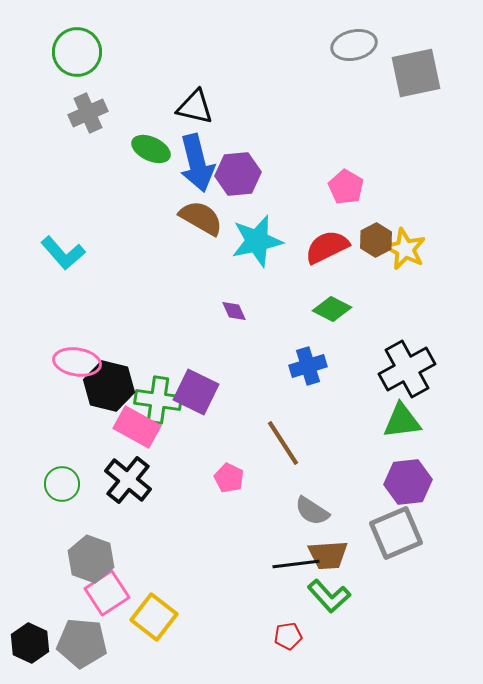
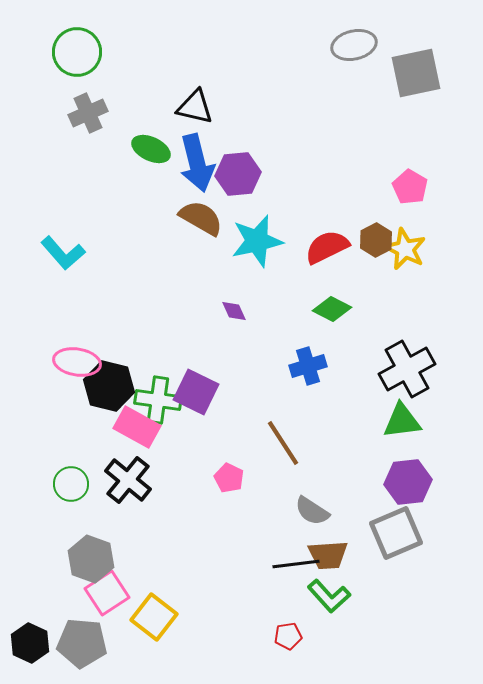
pink pentagon at (346, 187): moved 64 px right
green circle at (62, 484): moved 9 px right
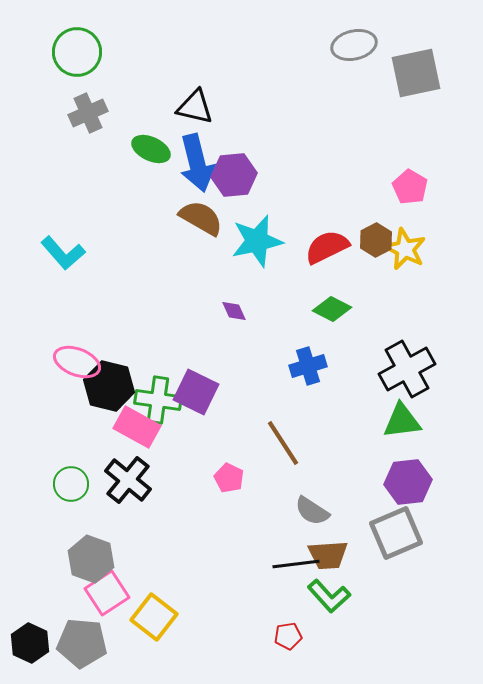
purple hexagon at (238, 174): moved 4 px left, 1 px down
pink ellipse at (77, 362): rotated 12 degrees clockwise
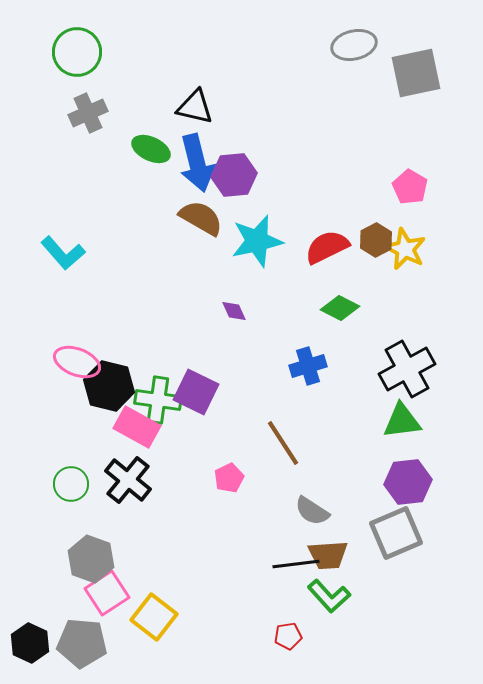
green diamond at (332, 309): moved 8 px right, 1 px up
pink pentagon at (229, 478): rotated 20 degrees clockwise
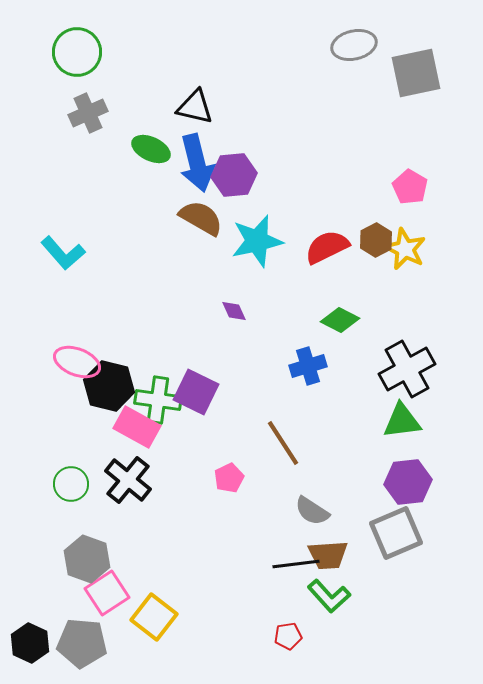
green diamond at (340, 308): moved 12 px down
gray hexagon at (91, 559): moved 4 px left
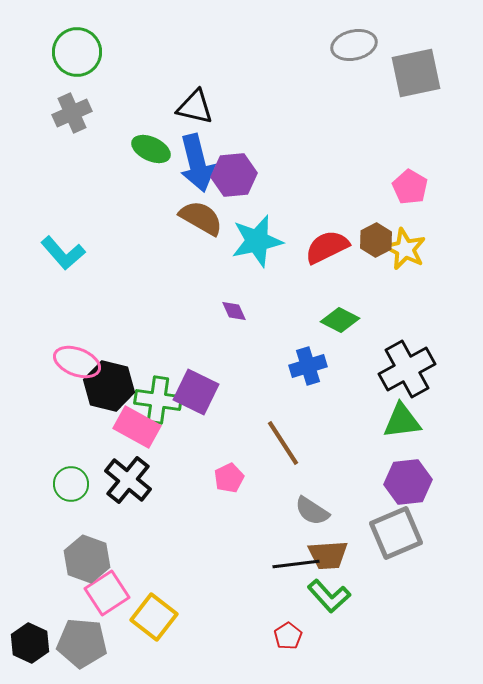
gray cross at (88, 113): moved 16 px left
red pentagon at (288, 636): rotated 24 degrees counterclockwise
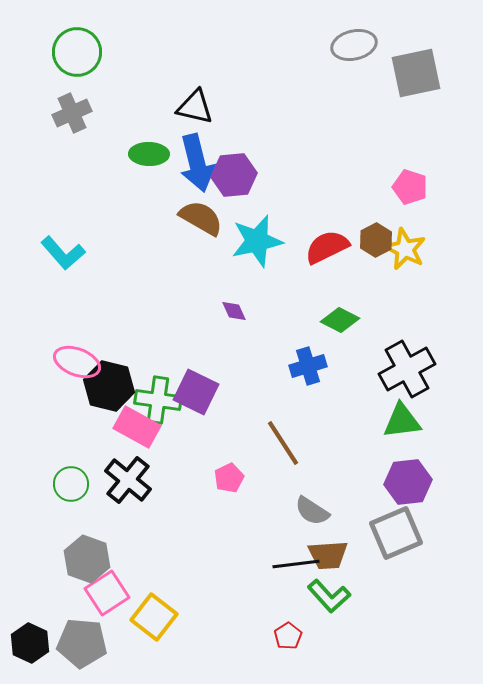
green ellipse at (151, 149): moved 2 px left, 5 px down; rotated 24 degrees counterclockwise
pink pentagon at (410, 187): rotated 12 degrees counterclockwise
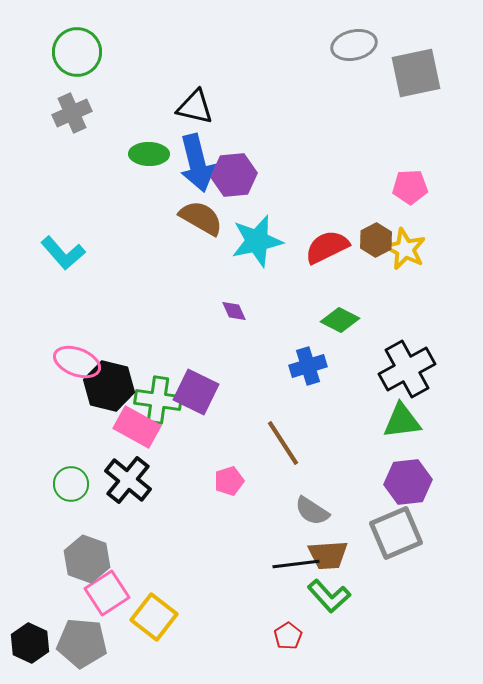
pink pentagon at (410, 187): rotated 20 degrees counterclockwise
pink pentagon at (229, 478): moved 3 px down; rotated 8 degrees clockwise
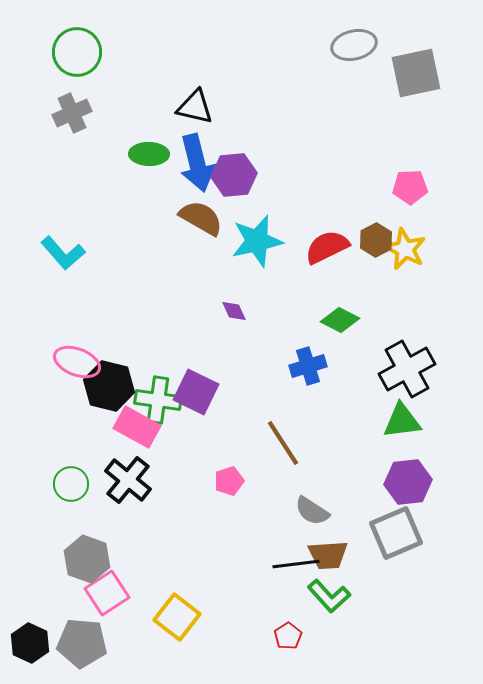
yellow square at (154, 617): moved 23 px right
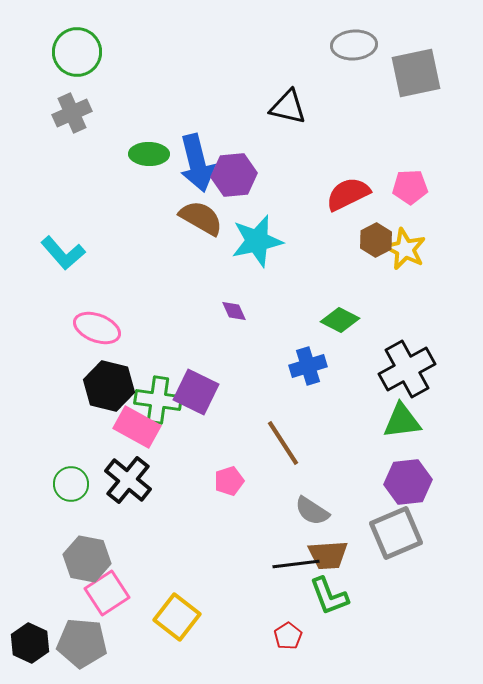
gray ellipse at (354, 45): rotated 9 degrees clockwise
black triangle at (195, 107): moved 93 px right
red semicircle at (327, 247): moved 21 px right, 53 px up
pink ellipse at (77, 362): moved 20 px right, 34 px up
gray hexagon at (87, 559): rotated 9 degrees counterclockwise
green L-shape at (329, 596): rotated 21 degrees clockwise
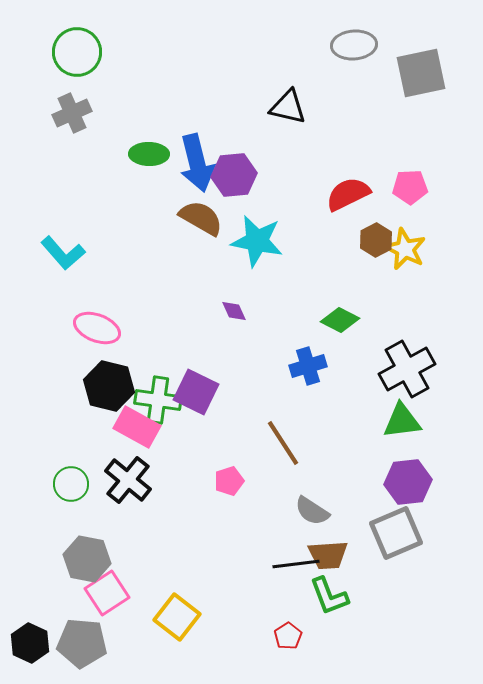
gray square at (416, 73): moved 5 px right
cyan star at (257, 241): rotated 24 degrees clockwise
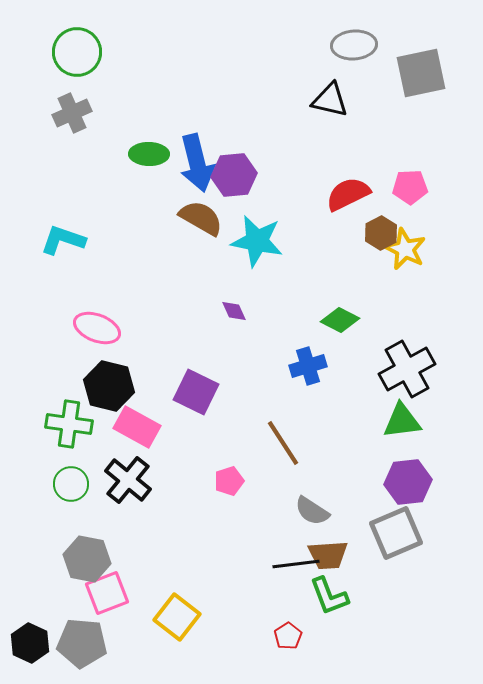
black triangle at (288, 107): moved 42 px right, 7 px up
brown hexagon at (376, 240): moved 5 px right, 7 px up
cyan L-shape at (63, 253): moved 13 px up; rotated 150 degrees clockwise
green cross at (158, 400): moved 89 px left, 24 px down
pink square at (107, 593): rotated 12 degrees clockwise
